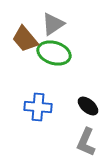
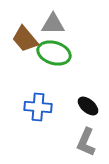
gray triangle: rotated 35 degrees clockwise
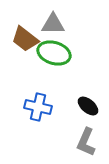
brown trapezoid: rotated 12 degrees counterclockwise
blue cross: rotated 8 degrees clockwise
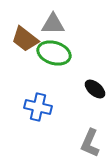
black ellipse: moved 7 px right, 17 px up
gray L-shape: moved 4 px right, 1 px down
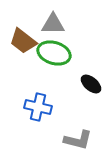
brown trapezoid: moved 2 px left, 2 px down
black ellipse: moved 4 px left, 5 px up
gray L-shape: moved 12 px left, 3 px up; rotated 100 degrees counterclockwise
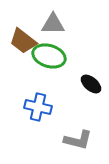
green ellipse: moved 5 px left, 3 px down
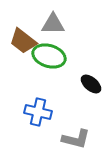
blue cross: moved 5 px down
gray L-shape: moved 2 px left, 1 px up
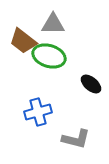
blue cross: rotated 28 degrees counterclockwise
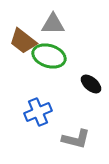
blue cross: rotated 8 degrees counterclockwise
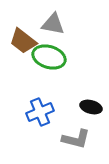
gray triangle: rotated 10 degrees clockwise
green ellipse: moved 1 px down
black ellipse: moved 23 px down; rotated 25 degrees counterclockwise
blue cross: moved 2 px right
